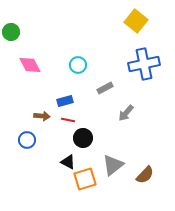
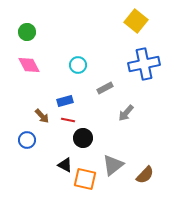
green circle: moved 16 px right
pink diamond: moved 1 px left
brown arrow: rotated 42 degrees clockwise
black triangle: moved 3 px left, 3 px down
orange square: rotated 30 degrees clockwise
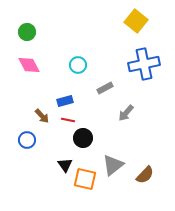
black triangle: rotated 28 degrees clockwise
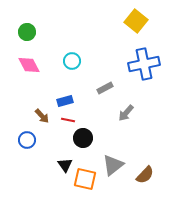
cyan circle: moved 6 px left, 4 px up
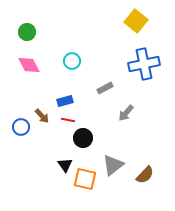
blue circle: moved 6 px left, 13 px up
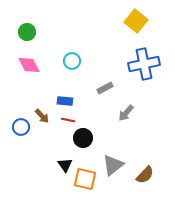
blue rectangle: rotated 21 degrees clockwise
